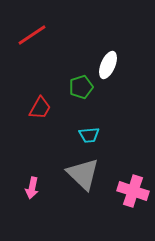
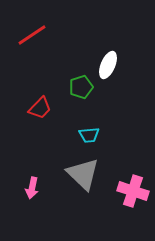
red trapezoid: rotated 15 degrees clockwise
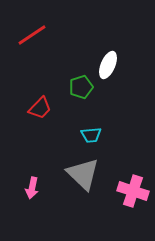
cyan trapezoid: moved 2 px right
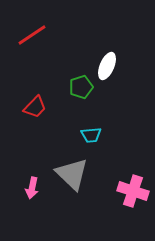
white ellipse: moved 1 px left, 1 px down
red trapezoid: moved 5 px left, 1 px up
gray triangle: moved 11 px left
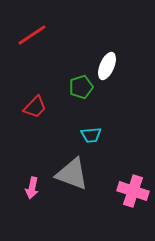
gray triangle: rotated 24 degrees counterclockwise
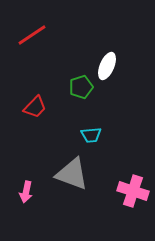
pink arrow: moved 6 px left, 4 px down
